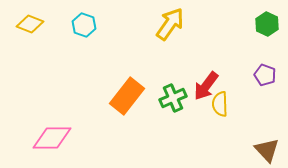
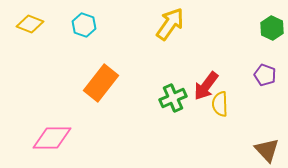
green hexagon: moved 5 px right, 4 px down
orange rectangle: moved 26 px left, 13 px up
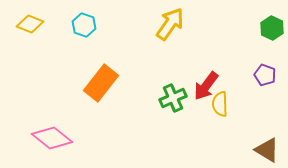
pink diamond: rotated 39 degrees clockwise
brown triangle: rotated 16 degrees counterclockwise
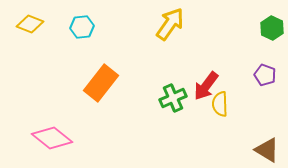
cyan hexagon: moved 2 px left, 2 px down; rotated 25 degrees counterclockwise
